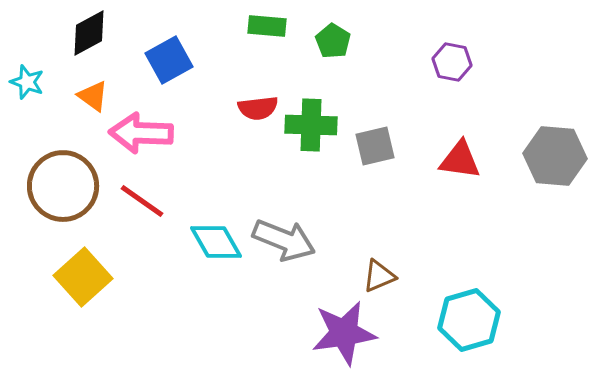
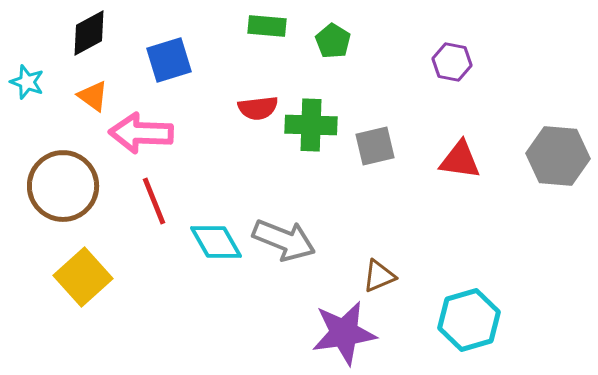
blue square: rotated 12 degrees clockwise
gray hexagon: moved 3 px right
red line: moved 12 px right; rotated 33 degrees clockwise
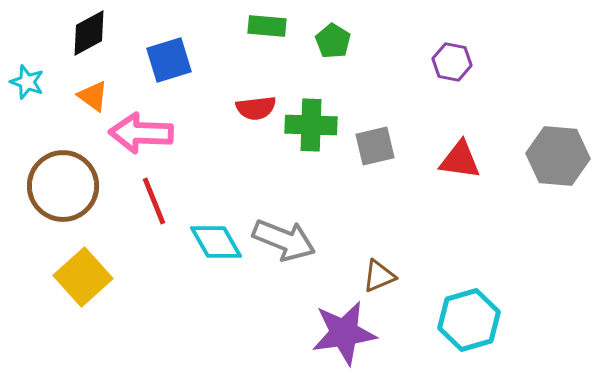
red semicircle: moved 2 px left
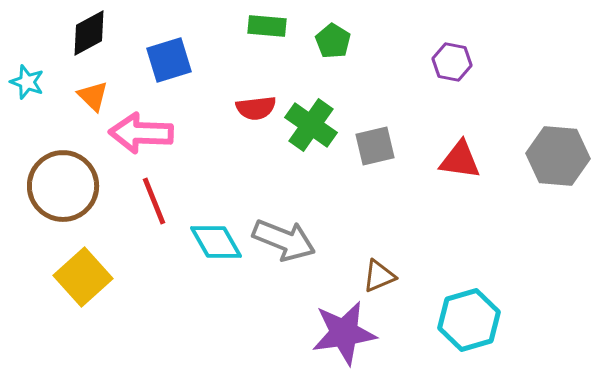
orange triangle: rotated 8 degrees clockwise
green cross: rotated 33 degrees clockwise
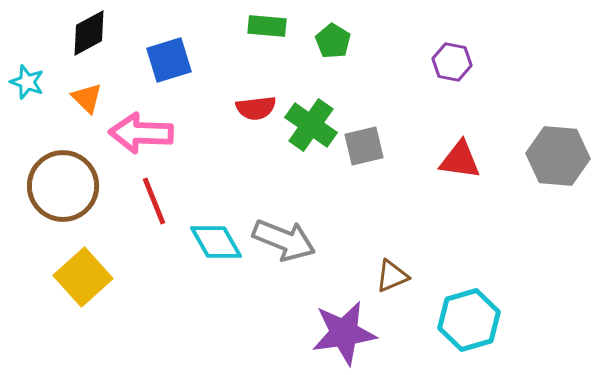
orange triangle: moved 6 px left, 2 px down
gray square: moved 11 px left
brown triangle: moved 13 px right
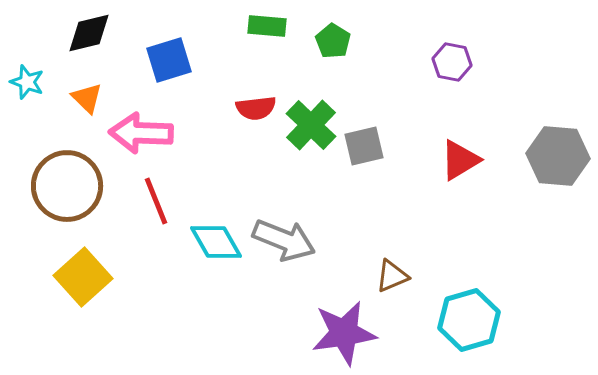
black diamond: rotated 15 degrees clockwise
green cross: rotated 9 degrees clockwise
red triangle: rotated 39 degrees counterclockwise
brown circle: moved 4 px right
red line: moved 2 px right
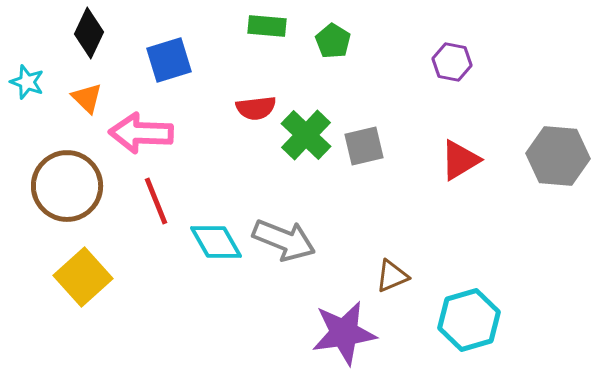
black diamond: rotated 51 degrees counterclockwise
green cross: moved 5 px left, 10 px down
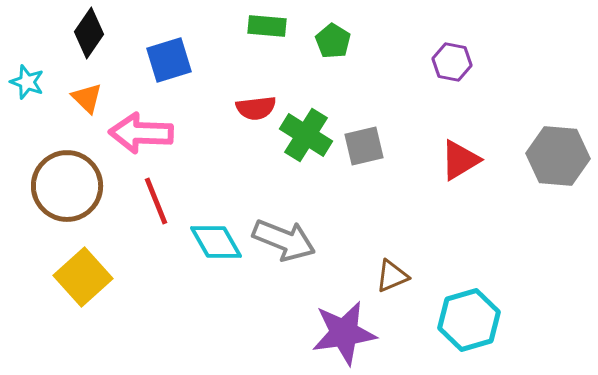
black diamond: rotated 9 degrees clockwise
green cross: rotated 12 degrees counterclockwise
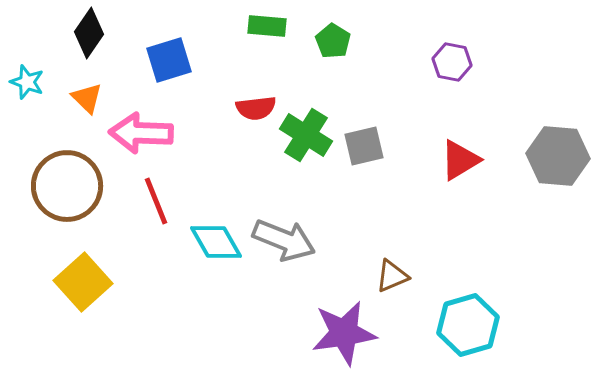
yellow square: moved 5 px down
cyan hexagon: moved 1 px left, 5 px down
